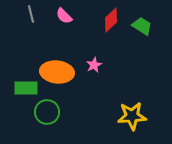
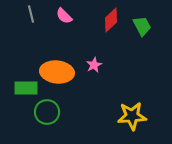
green trapezoid: rotated 30 degrees clockwise
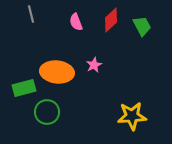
pink semicircle: moved 12 px right, 6 px down; rotated 24 degrees clockwise
green rectangle: moved 2 px left; rotated 15 degrees counterclockwise
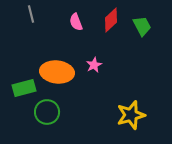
yellow star: moved 1 px left, 1 px up; rotated 12 degrees counterclockwise
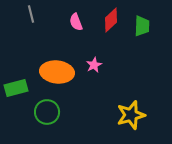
green trapezoid: rotated 30 degrees clockwise
green rectangle: moved 8 px left
